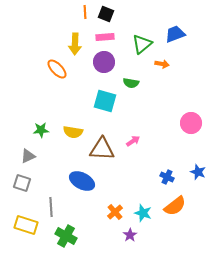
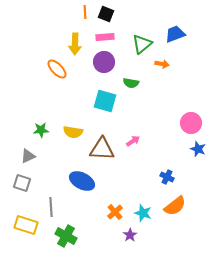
blue star: moved 23 px up
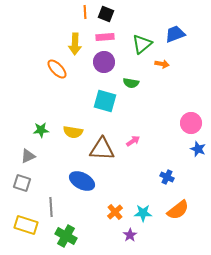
orange semicircle: moved 3 px right, 4 px down
cyan star: rotated 18 degrees counterclockwise
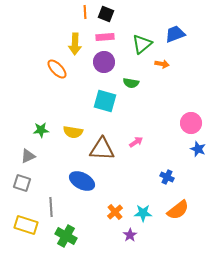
pink arrow: moved 3 px right, 1 px down
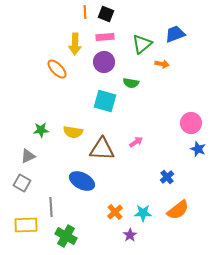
blue cross: rotated 24 degrees clockwise
gray square: rotated 12 degrees clockwise
yellow rectangle: rotated 20 degrees counterclockwise
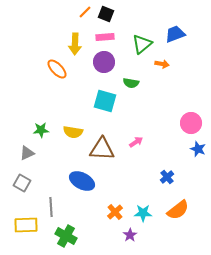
orange line: rotated 48 degrees clockwise
gray triangle: moved 1 px left, 3 px up
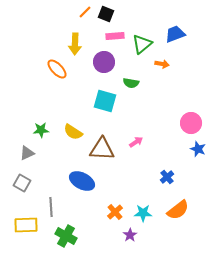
pink rectangle: moved 10 px right, 1 px up
yellow semicircle: rotated 24 degrees clockwise
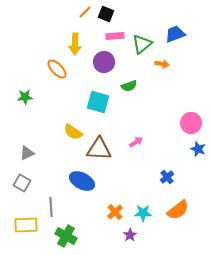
green semicircle: moved 2 px left, 3 px down; rotated 28 degrees counterclockwise
cyan square: moved 7 px left, 1 px down
green star: moved 16 px left, 33 px up
brown triangle: moved 3 px left
